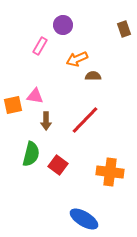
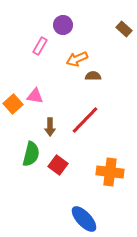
brown rectangle: rotated 28 degrees counterclockwise
orange square: moved 1 px up; rotated 30 degrees counterclockwise
brown arrow: moved 4 px right, 6 px down
blue ellipse: rotated 16 degrees clockwise
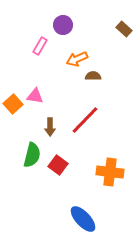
green semicircle: moved 1 px right, 1 px down
blue ellipse: moved 1 px left
